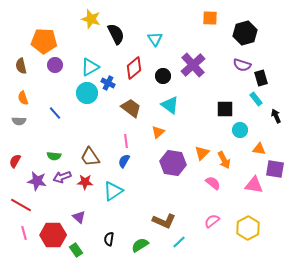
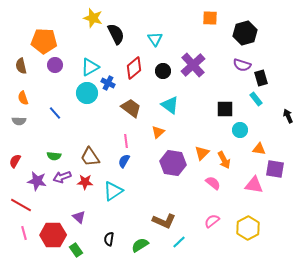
yellow star at (91, 19): moved 2 px right, 1 px up
black circle at (163, 76): moved 5 px up
black arrow at (276, 116): moved 12 px right
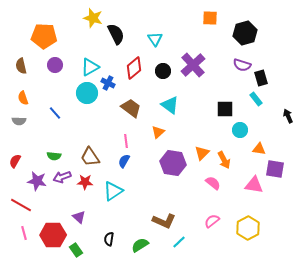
orange pentagon at (44, 41): moved 5 px up
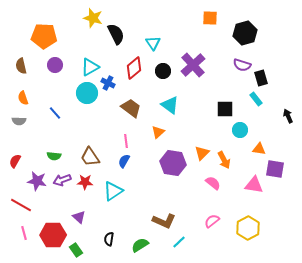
cyan triangle at (155, 39): moved 2 px left, 4 px down
purple arrow at (62, 177): moved 3 px down
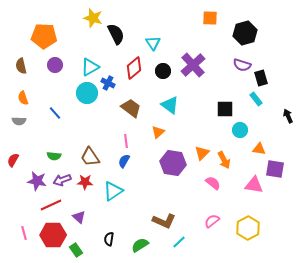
red semicircle at (15, 161): moved 2 px left, 1 px up
red line at (21, 205): moved 30 px right; rotated 55 degrees counterclockwise
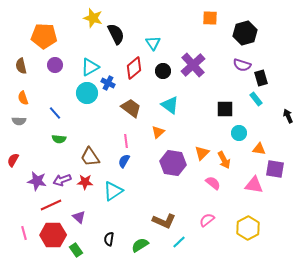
cyan circle at (240, 130): moved 1 px left, 3 px down
green semicircle at (54, 156): moved 5 px right, 17 px up
pink semicircle at (212, 221): moved 5 px left, 1 px up
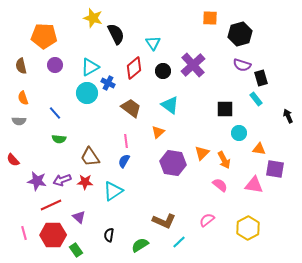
black hexagon at (245, 33): moved 5 px left, 1 px down
red semicircle at (13, 160): rotated 72 degrees counterclockwise
pink semicircle at (213, 183): moved 7 px right, 2 px down
black semicircle at (109, 239): moved 4 px up
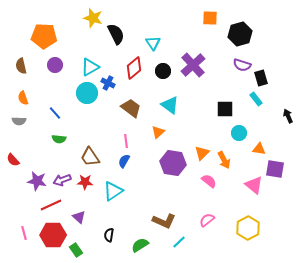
pink semicircle at (220, 185): moved 11 px left, 4 px up
pink triangle at (254, 185): rotated 30 degrees clockwise
